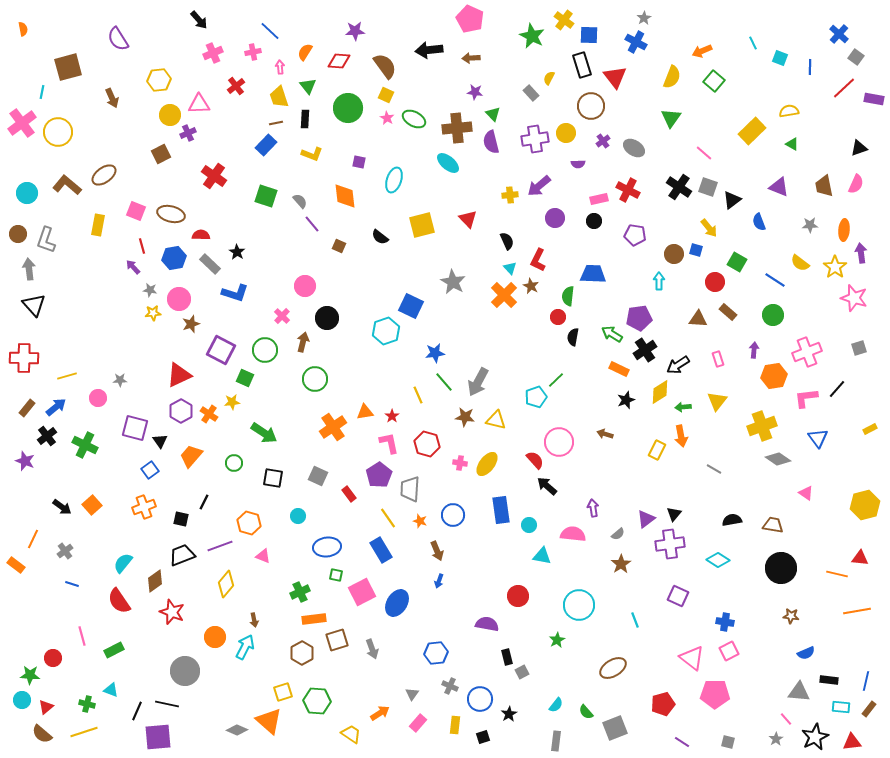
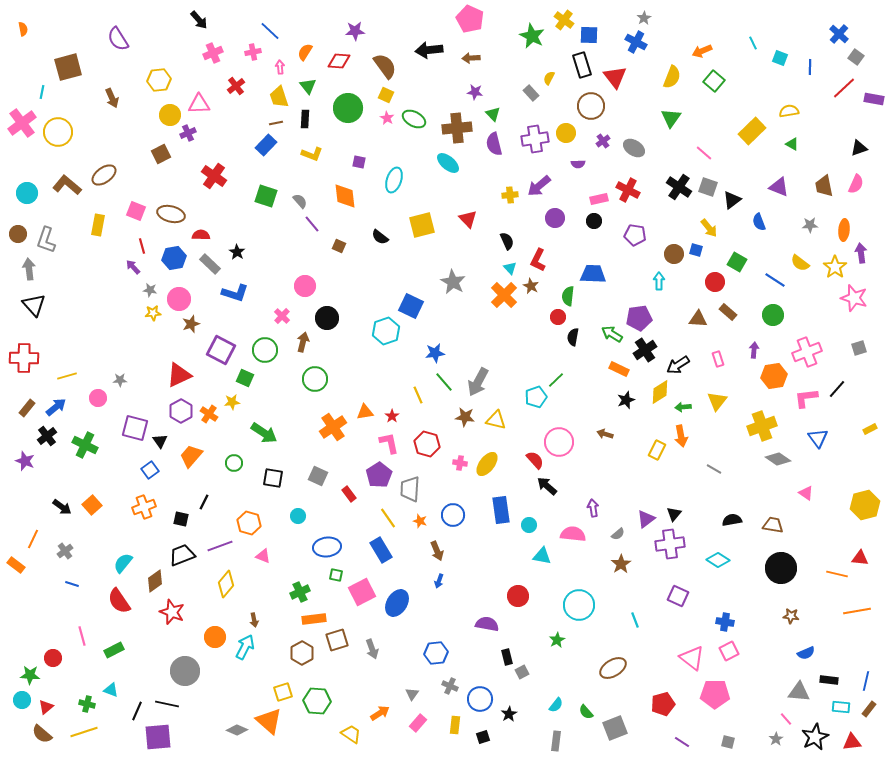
purple semicircle at (491, 142): moved 3 px right, 2 px down
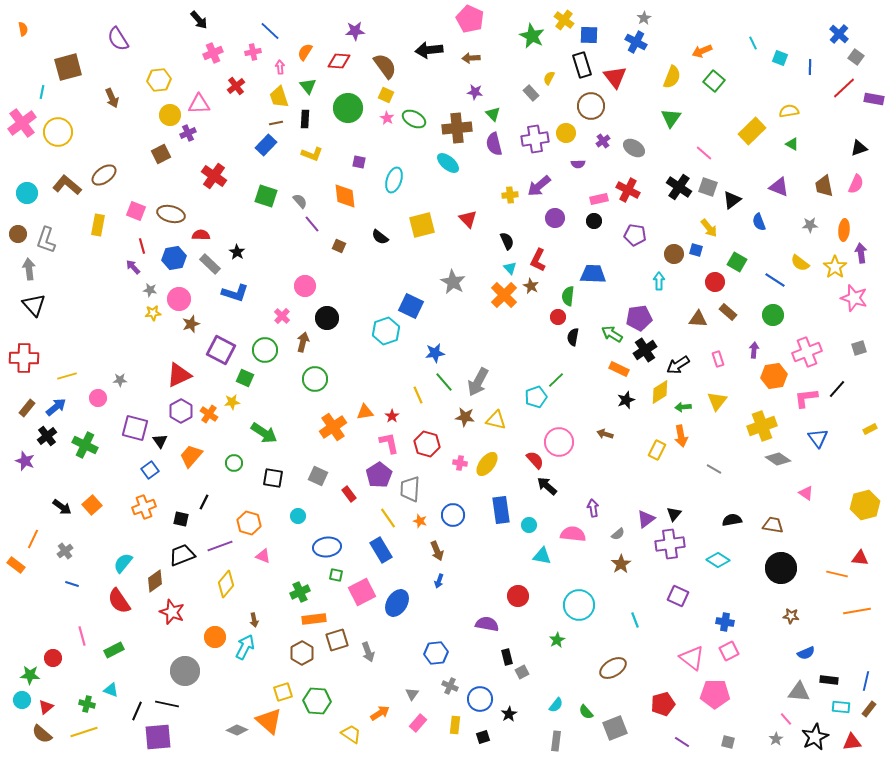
gray arrow at (372, 649): moved 4 px left, 3 px down
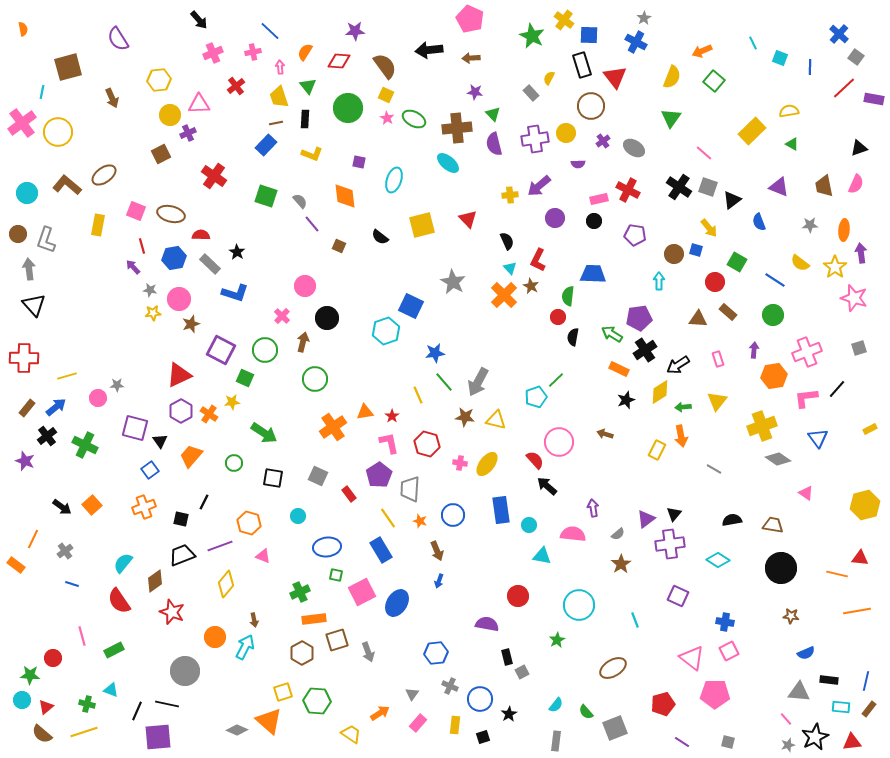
gray star at (120, 380): moved 3 px left, 5 px down
gray star at (776, 739): moved 12 px right, 6 px down; rotated 16 degrees clockwise
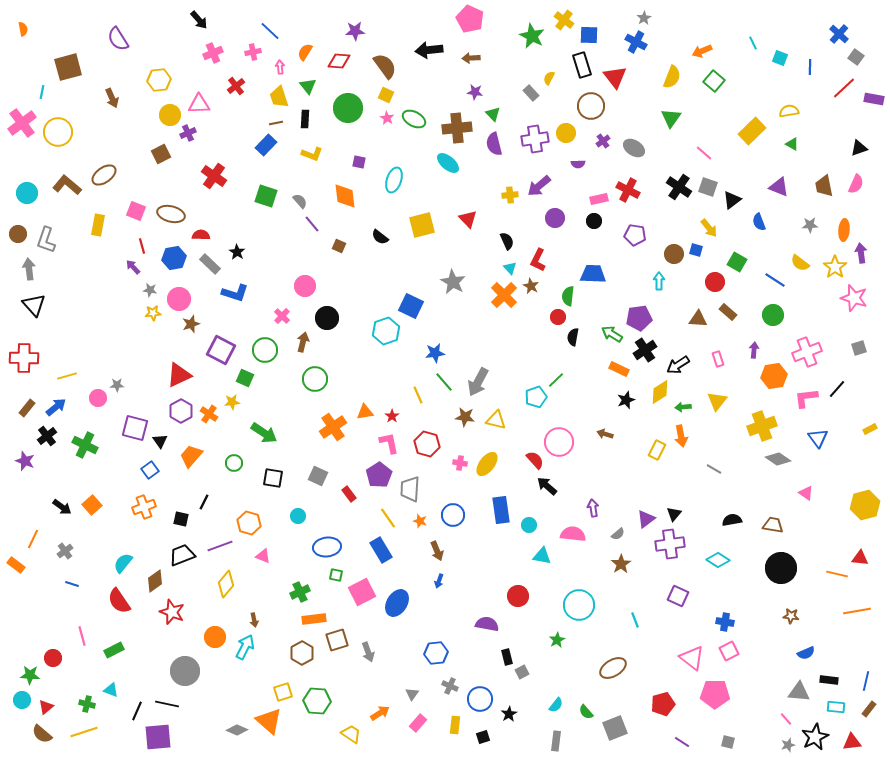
cyan rectangle at (841, 707): moved 5 px left
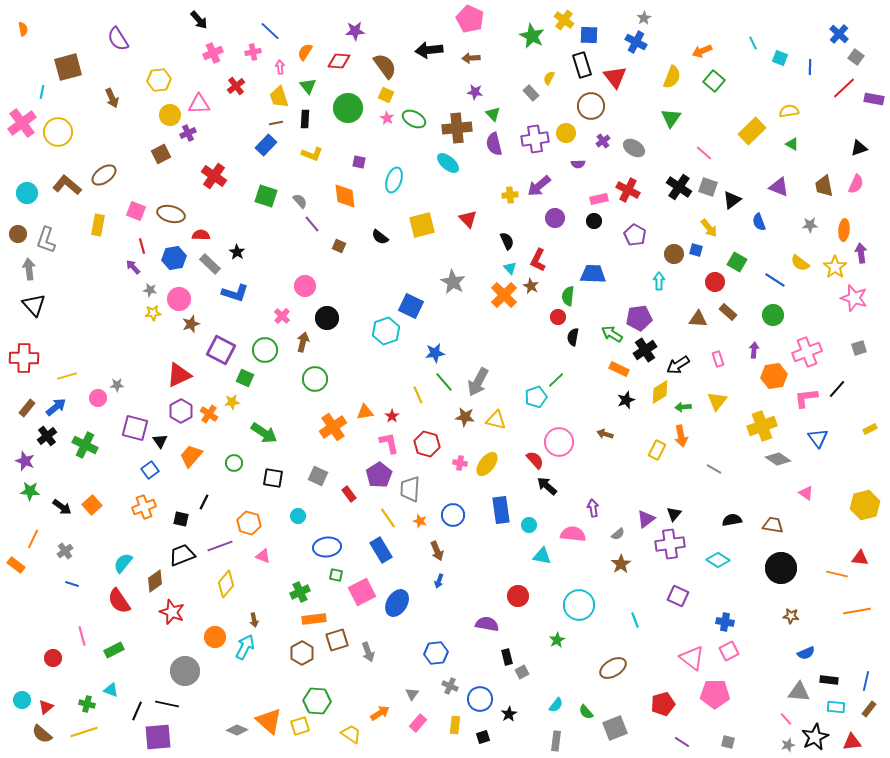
purple pentagon at (635, 235): rotated 20 degrees clockwise
green star at (30, 675): moved 184 px up
yellow square at (283, 692): moved 17 px right, 34 px down
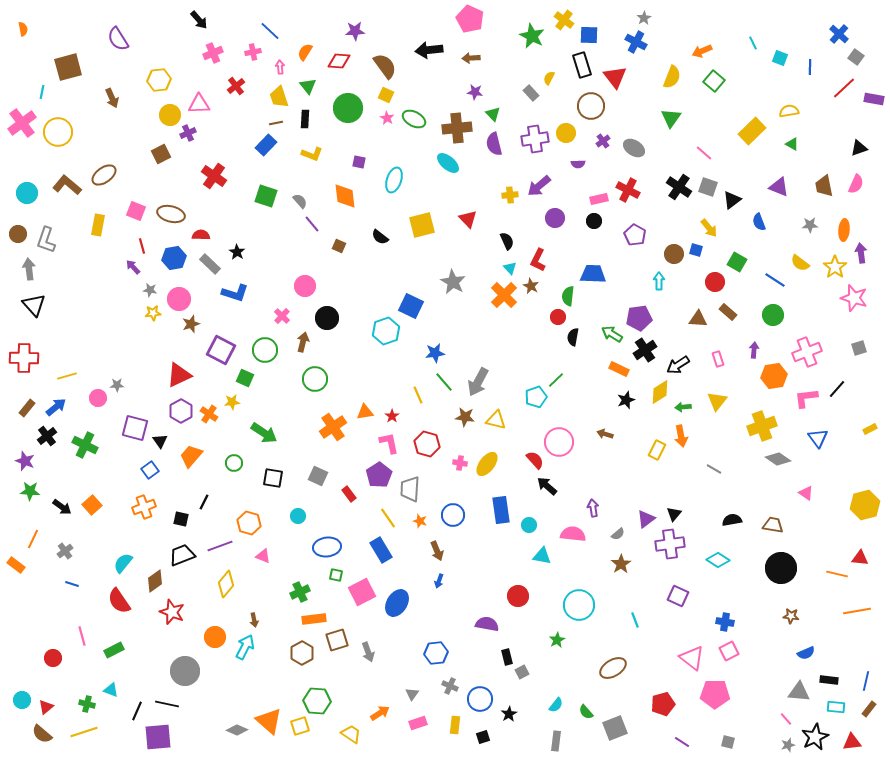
pink rectangle at (418, 723): rotated 30 degrees clockwise
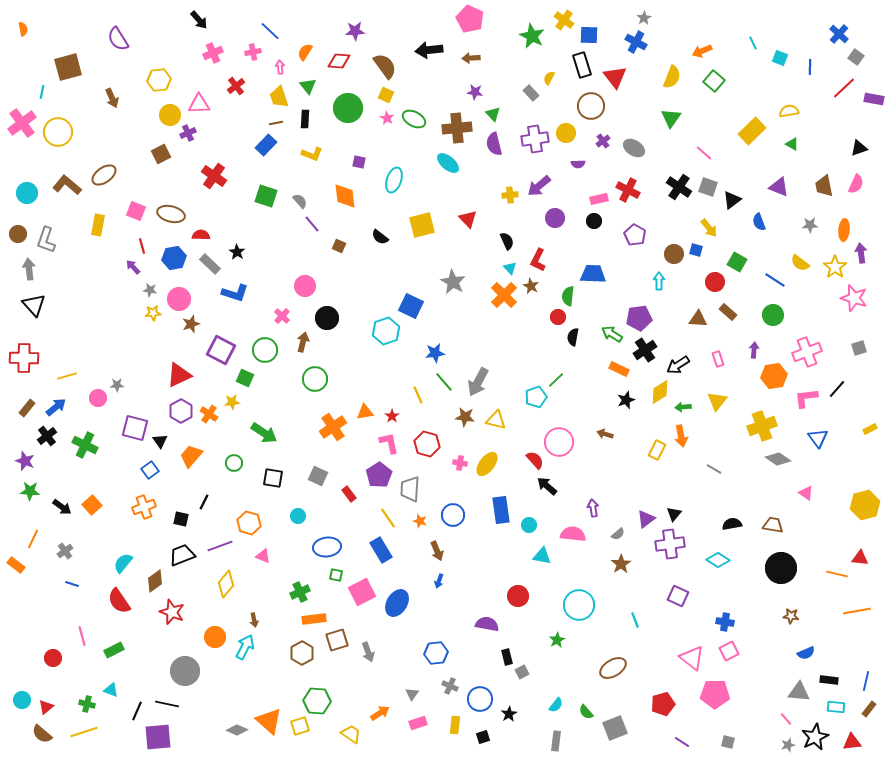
black semicircle at (732, 520): moved 4 px down
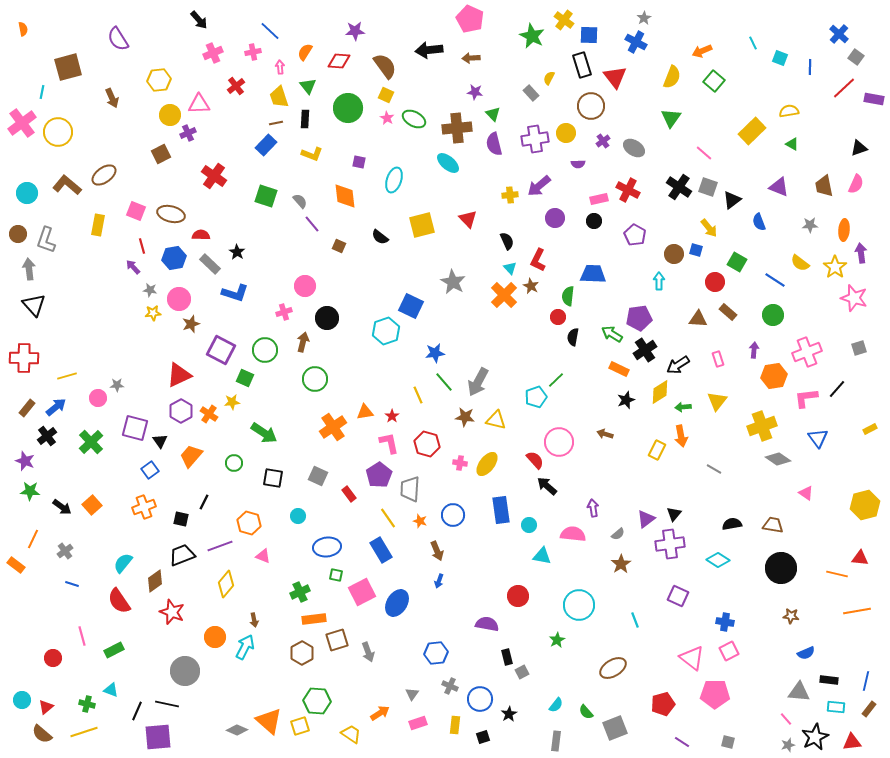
pink cross at (282, 316): moved 2 px right, 4 px up; rotated 28 degrees clockwise
green cross at (85, 445): moved 6 px right, 3 px up; rotated 20 degrees clockwise
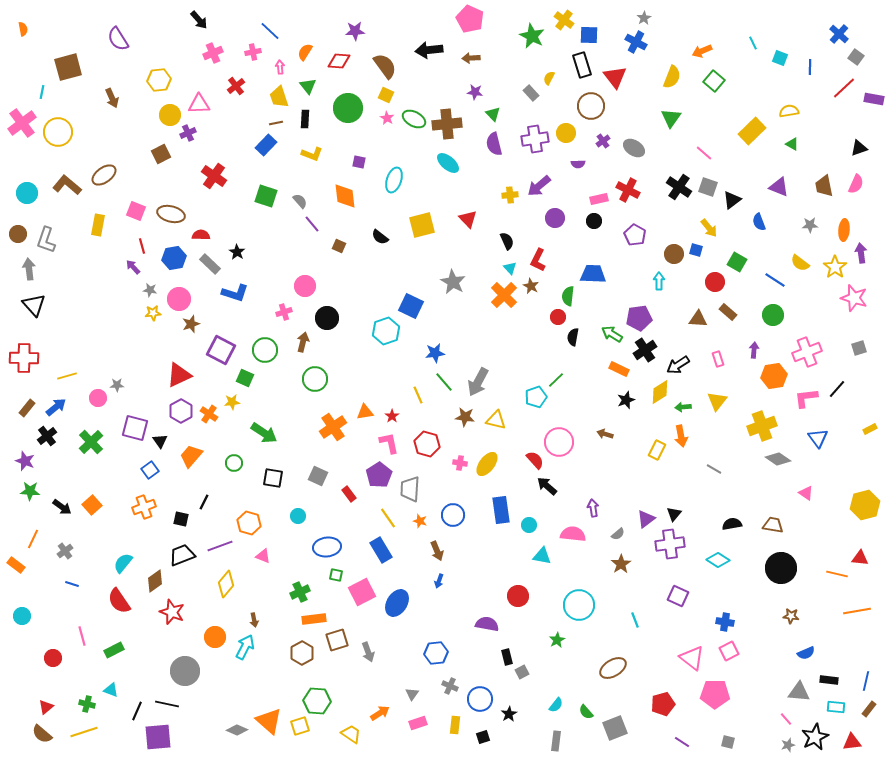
brown cross at (457, 128): moved 10 px left, 4 px up
cyan circle at (22, 700): moved 84 px up
